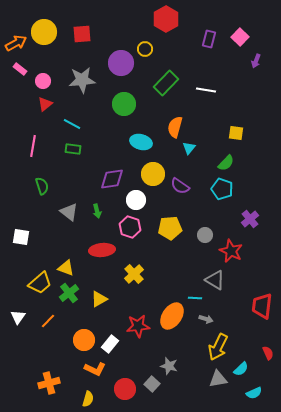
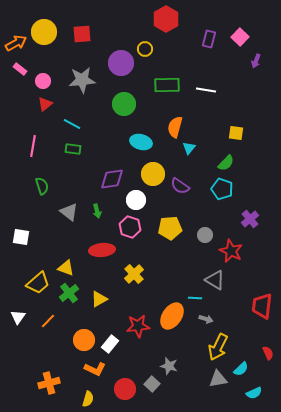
green rectangle at (166, 83): moved 1 px right, 2 px down; rotated 45 degrees clockwise
yellow trapezoid at (40, 283): moved 2 px left
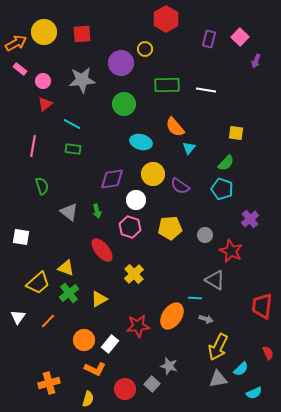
orange semicircle at (175, 127): rotated 55 degrees counterclockwise
red ellipse at (102, 250): rotated 55 degrees clockwise
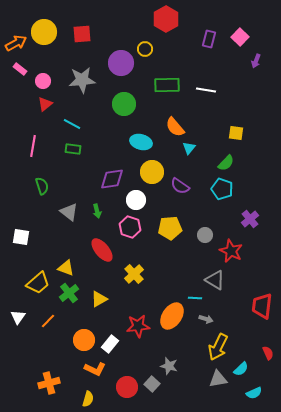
yellow circle at (153, 174): moved 1 px left, 2 px up
red circle at (125, 389): moved 2 px right, 2 px up
